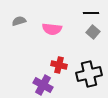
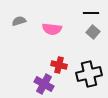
purple cross: moved 1 px right, 1 px up
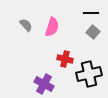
gray semicircle: moved 7 px right, 4 px down; rotated 64 degrees clockwise
pink semicircle: moved 2 px up; rotated 78 degrees counterclockwise
red cross: moved 6 px right, 6 px up
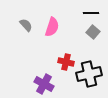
red cross: moved 1 px right, 3 px down
